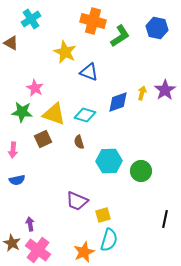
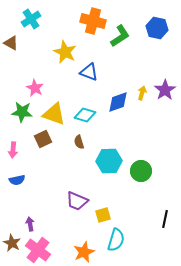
cyan semicircle: moved 7 px right
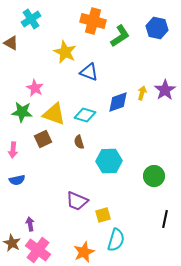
green circle: moved 13 px right, 5 px down
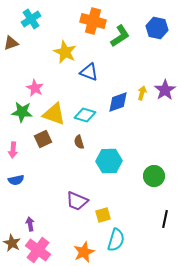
brown triangle: rotated 49 degrees counterclockwise
blue semicircle: moved 1 px left
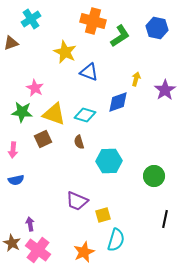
yellow arrow: moved 6 px left, 14 px up
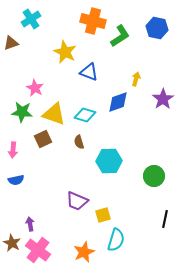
purple star: moved 2 px left, 9 px down
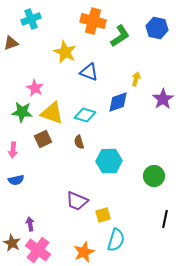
cyan cross: rotated 12 degrees clockwise
yellow triangle: moved 2 px left, 1 px up
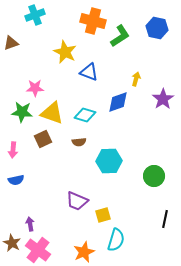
cyan cross: moved 4 px right, 4 px up
pink star: rotated 30 degrees counterclockwise
brown semicircle: rotated 80 degrees counterclockwise
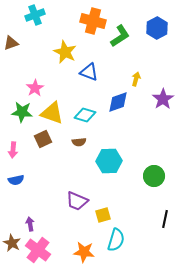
blue hexagon: rotated 20 degrees clockwise
pink star: rotated 30 degrees counterclockwise
orange star: rotated 30 degrees clockwise
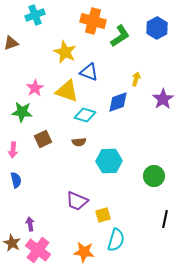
yellow triangle: moved 15 px right, 22 px up
blue semicircle: rotated 91 degrees counterclockwise
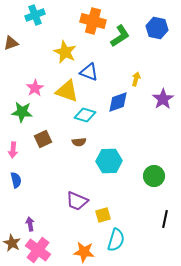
blue hexagon: rotated 20 degrees counterclockwise
